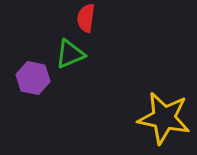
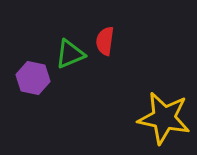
red semicircle: moved 19 px right, 23 px down
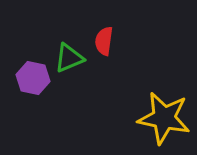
red semicircle: moved 1 px left
green triangle: moved 1 px left, 4 px down
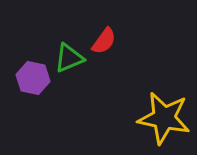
red semicircle: rotated 152 degrees counterclockwise
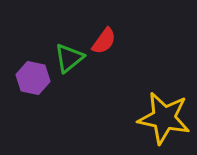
green triangle: rotated 16 degrees counterclockwise
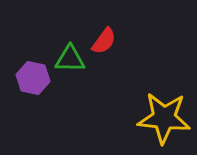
green triangle: moved 1 px right, 1 px down; rotated 40 degrees clockwise
yellow star: rotated 6 degrees counterclockwise
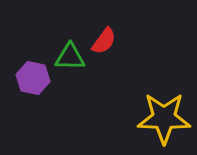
green triangle: moved 2 px up
yellow star: rotated 4 degrees counterclockwise
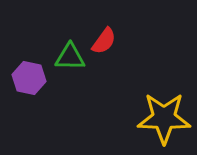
purple hexagon: moved 4 px left
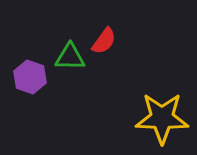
purple hexagon: moved 1 px right, 1 px up; rotated 8 degrees clockwise
yellow star: moved 2 px left
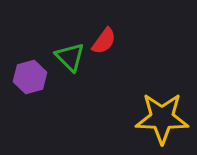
green triangle: rotated 44 degrees clockwise
purple hexagon: rotated 24 degrees clockwise
